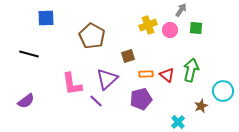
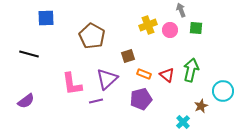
gray arrow: rotated 56 degrees counterclockwise
orange rectangle: moved 2 px left; rotated 24 degrees clockwise
purple line: rotated 56 degrees counterclockwise
cyan cross: moved 5 px right
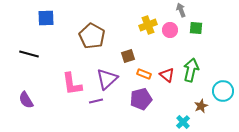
purple semicircle: moved 1 px up; rotated 96 degrees clockwise
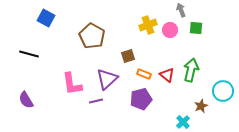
blue square: rotated 30 degrees clockwise
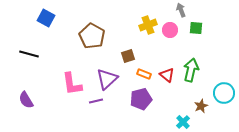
cyan circle: moved 1 px right, 2 px down
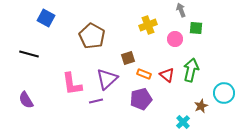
pink circle: moved 5 px right, 9 px down
brown square: moved 2 px down
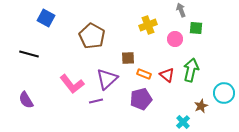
brown square: rotated 16 degrees clockwise
pink L-shape: rotated 30 degrees counterclockwise
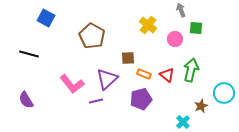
yellow cross: rotated 30 degrees counterclockwise
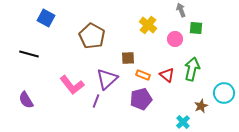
green arrow: moved 1 px right, 1 px up
orange rectangle: moved 1 px left, 1 px down
pink L-shape: moved 1 px down
purple line: rotated 56 degrees counterclockwise
